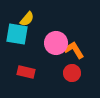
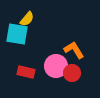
pink circle: moved 23 px down
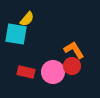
cyan square: moved 1 px left
pink circle: moved 3 px left, 6 px down
red circle: moved 7 px up
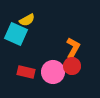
yellow semicircle: moved 1 px down; rotated 21 degrees clockwise
cyan square: rotated 15 degrees clockwise
orange L-shape: moved 1 px left, 2 px up; rotated 60 degrees clockwise
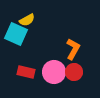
orange L-shape: moved 1 px down
red circle: moved 2 px right, 6 px down
pink circle: moved 1 px right
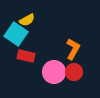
cyan square: rotated 10 degrees clockwise
red rectangle: moved 16 px up
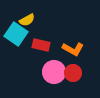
orange L-shape: rotated 90 degrees clockwise
red rectangle: moved 15 px right, 11 px up
red circle: moved 1 px left, 1 px down
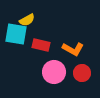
cyan square: rotated 25 degrees counterclockwise
red circle: moved 9 px right
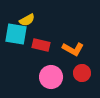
pink circle: moved 3 px left, 5 px down
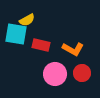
pink circle: moved 4 px right, 3 px up
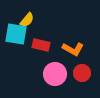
yellow semicircle: rotated 21 degrees counterclockwise
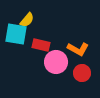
orange L-shape: moved 5 px right
pink circle: moved 1 px right, 12 px up
